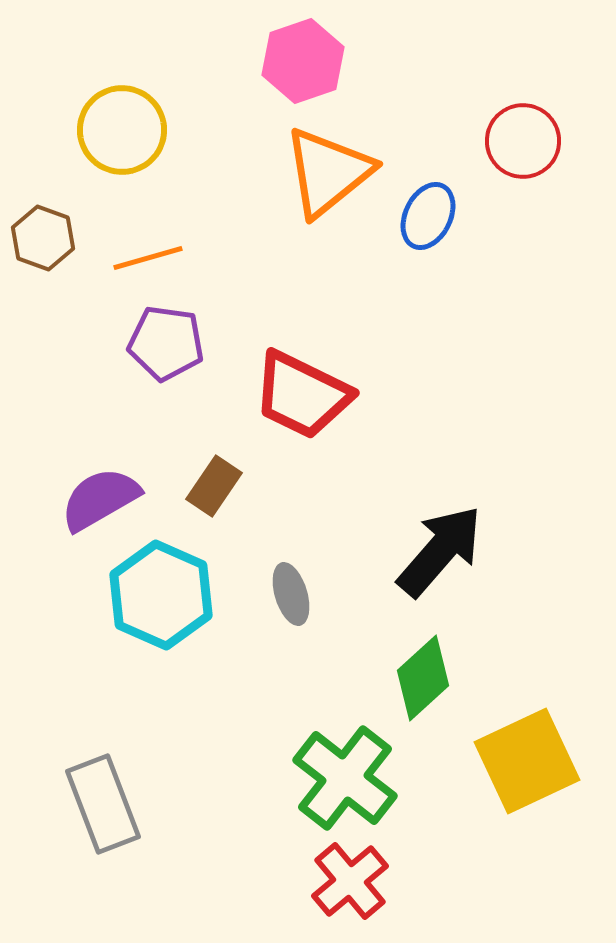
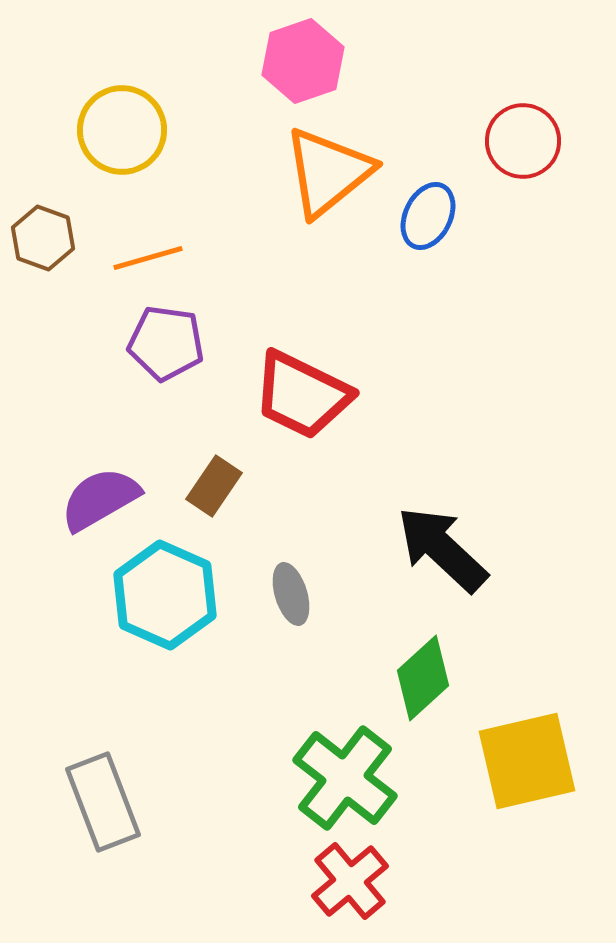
black arrow: moved 2 px right, 2 px up; rotated 88 degrees counterclockwise
cyan hexagon: moved 4 px right
yellow square: rotated 12 degrees clockwise
gray rectangle: moved 2 px up
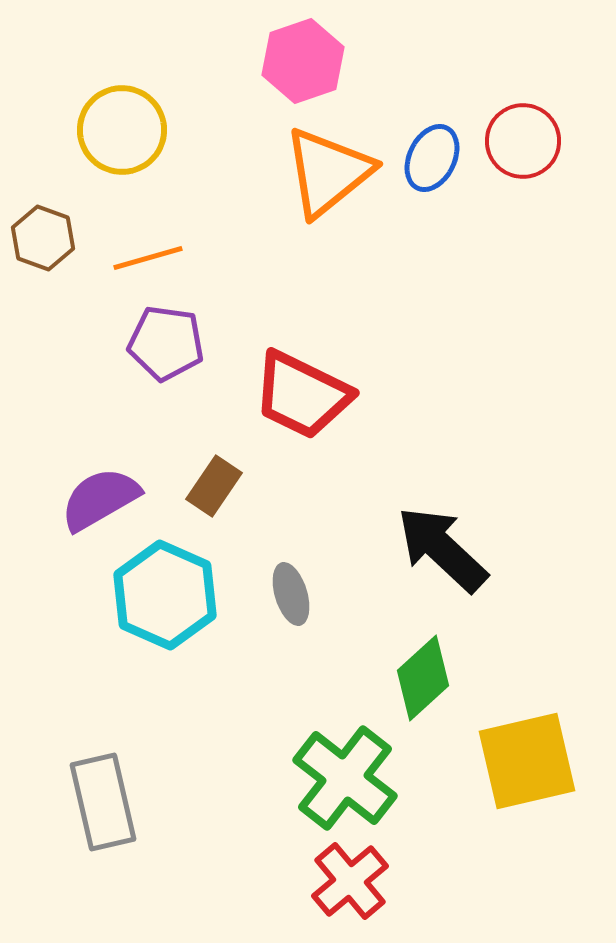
blue ellipse: moved 4 px right, 58 px up
gray rectangle: rotated 8 degrees clockwise
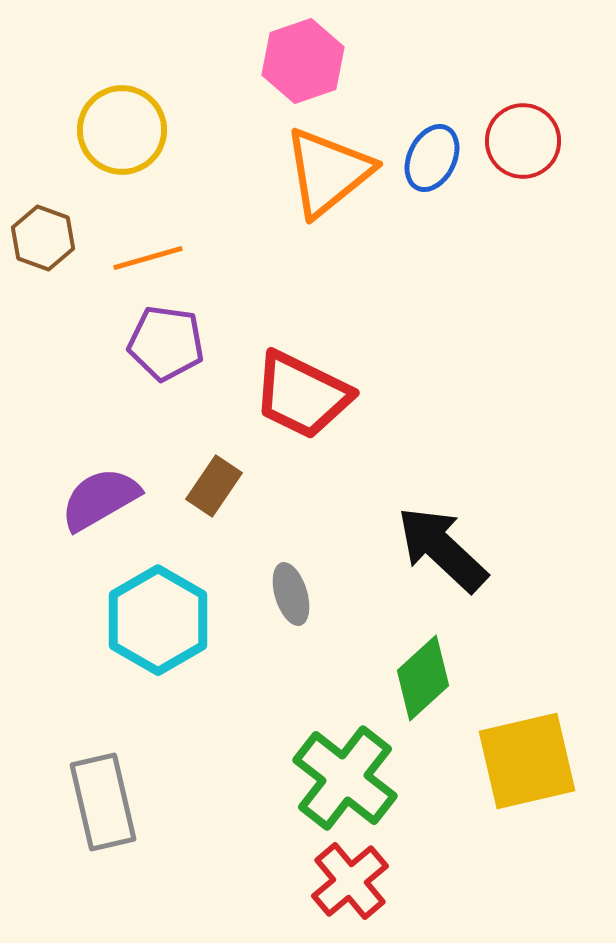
cyan hexagon: moved 7 px left, 25 px down; rotated 6 degrees clockwise
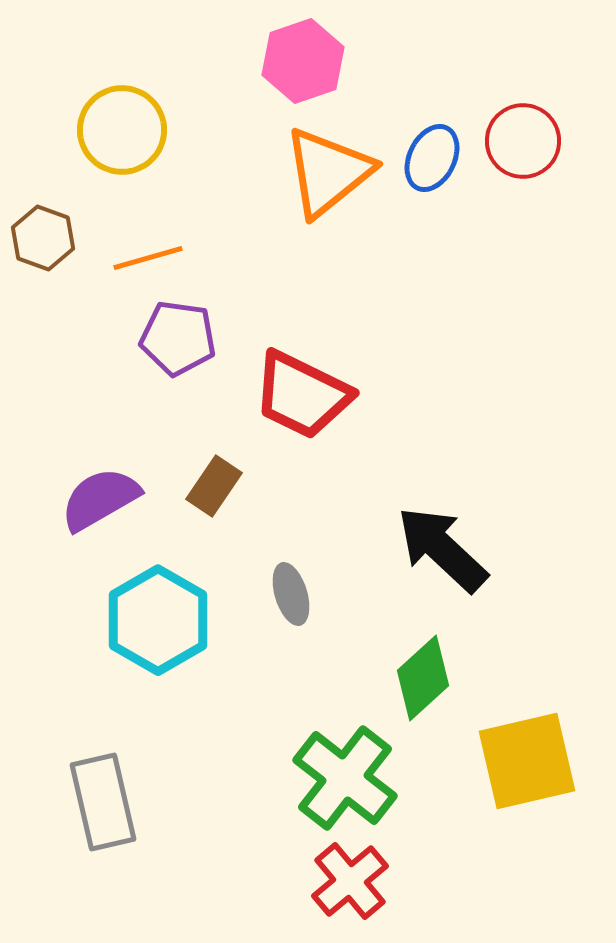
purple pentagon: moved 12 px right, 5 px up
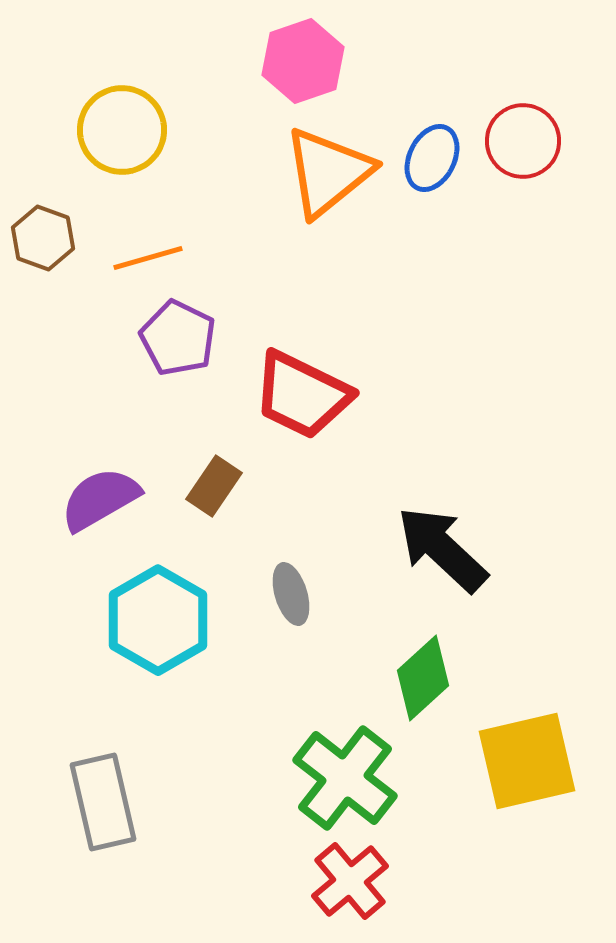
purple pentagon: rotated 18 degrees clockwise
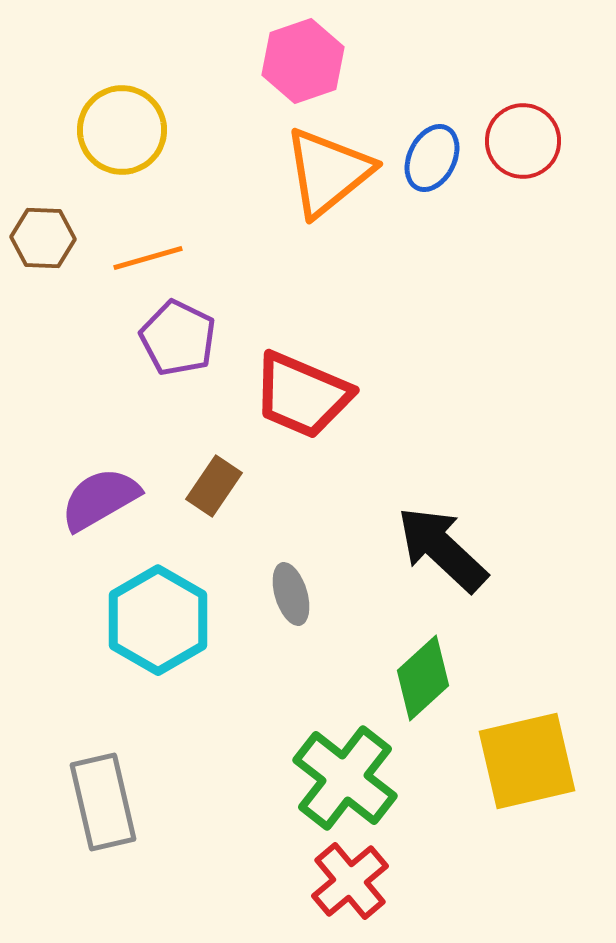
brown hexagon: rotated 18 degrees counterclockwise
red trapezoid: rotated 3 degrees counterclockwise
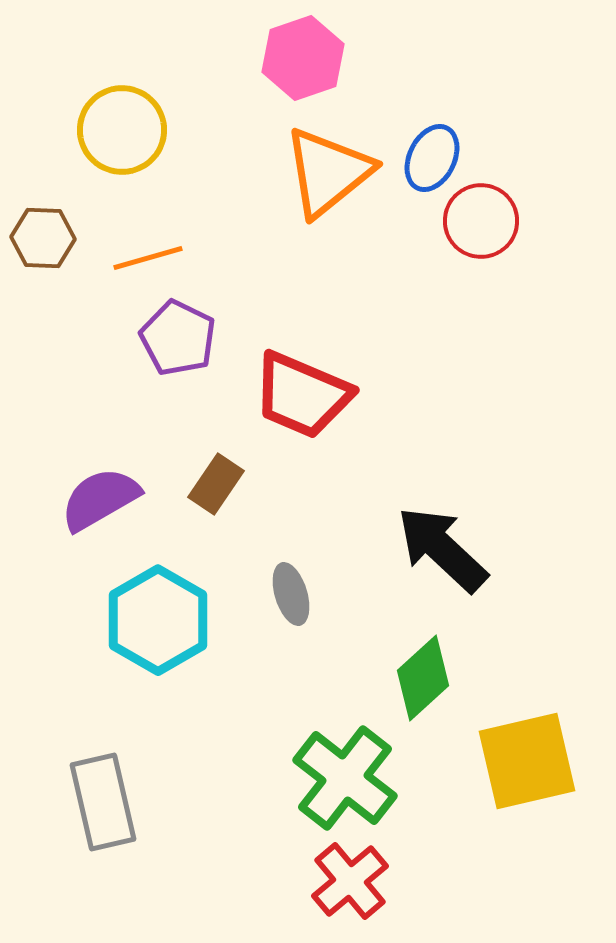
pink hexagon: moved 3 px up
red circle: moved 42 px left, 80 px down
brown rectangle: moved 2 px right, 2 px up
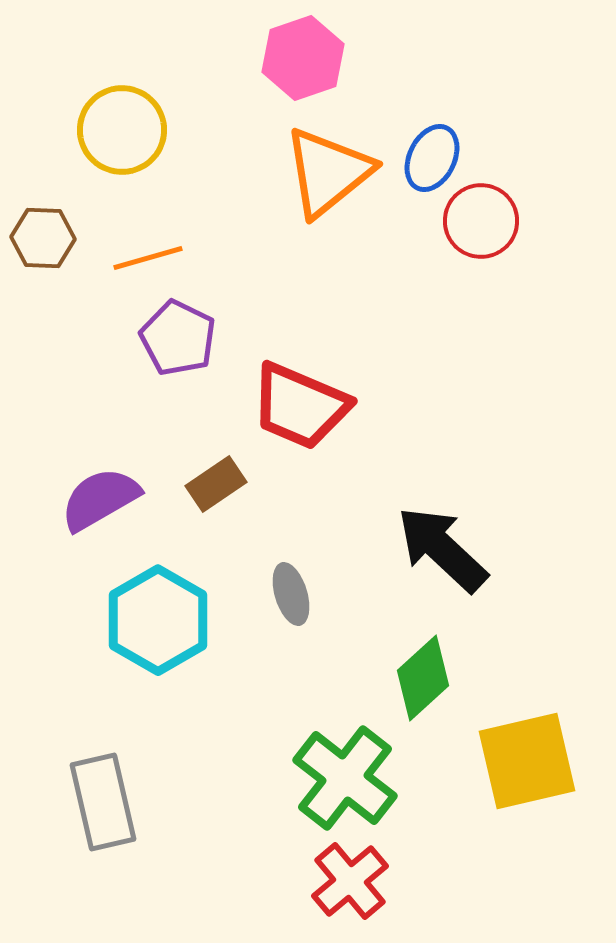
red trapezoid: moved 2 px left, 11 px down
brown rectangle: rotated 22 degrees clockwise
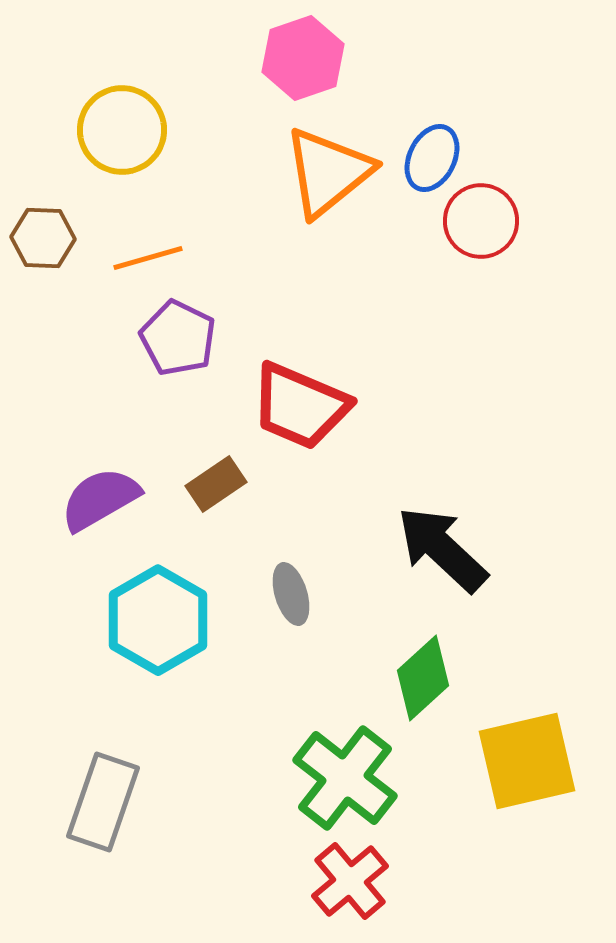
gray rectangle: rotated 32 degrees clockwise
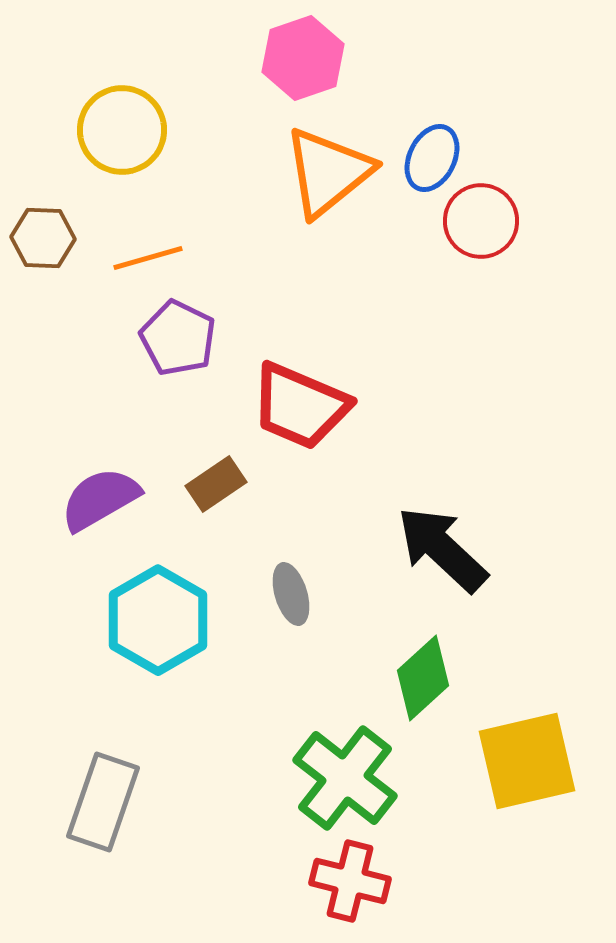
red cross: rotated 36 degrees counterclockwise
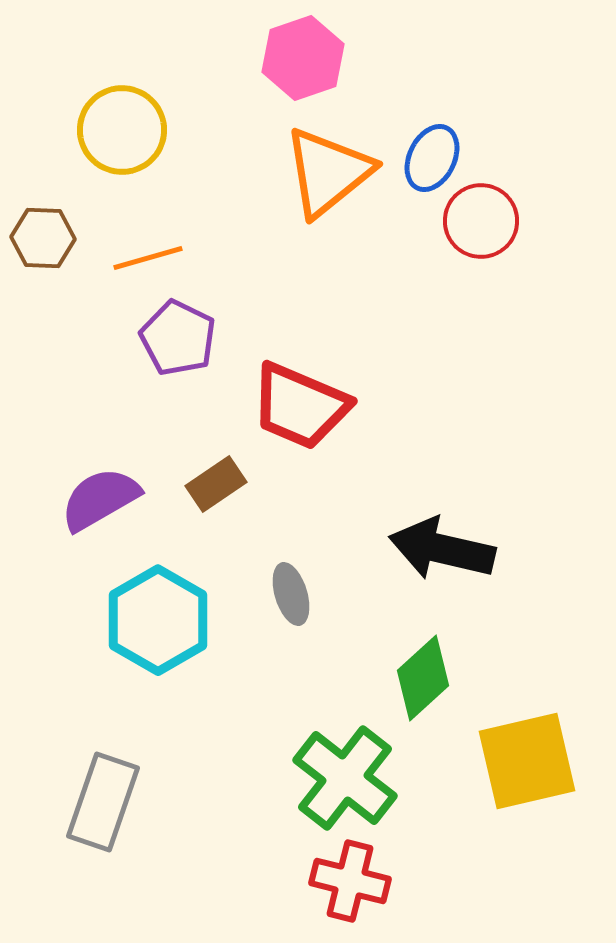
black arrow: rotated 30 degrees counterclockwise
